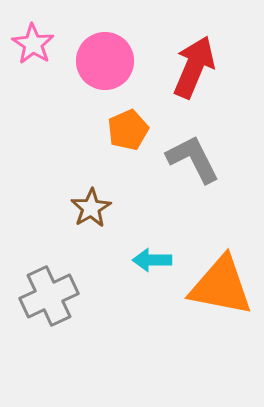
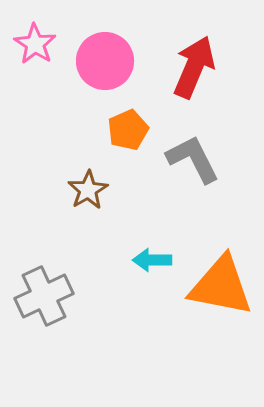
pink star: moved 2 px right
brown star: moved 3 px left, 18 px up
gray cross: moved 5 px left
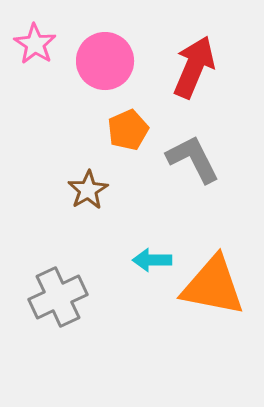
orange triangle: moved 8 px left
gray cross: moved 14 px right, 1 px down
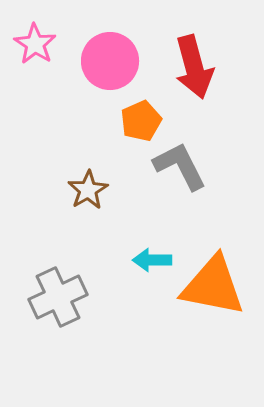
pink circle: moved 5 px right
red arrow: rotated 142 degrees clockwise
orange pentagon: moved 13 px right, 9 px up
gray L-shape: moved 13 px left, 7 px down
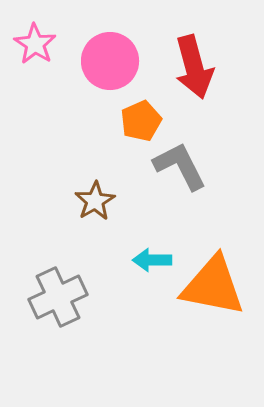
brown star: moved 7 px right, 11 px down
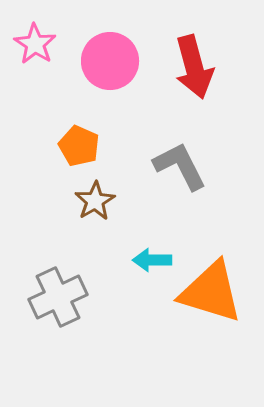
orange pentagon: moved 62 px left, 25 px down; rotated 24 degrees counterclockwise
orange triangle: moved 2 px left, 6 px down; rotated 6 degrees clockwise
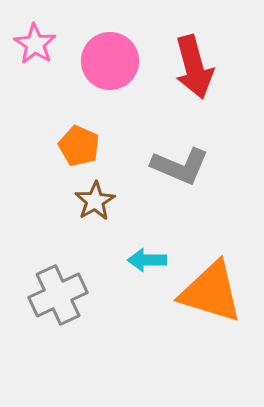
gray L-shape: rotated 140 degrees clockwise
cyan arrow: moved 5 px left
gray cross: moved 2 px up
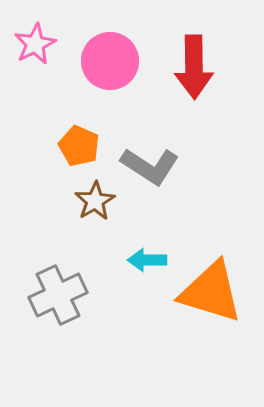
pink star: rotated 12 degrees clockwise
red arrow: rotated 14 degrees clockwise
gray L-shape: moved 30 px left; rotated 10 degrees clockwise
